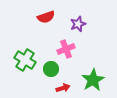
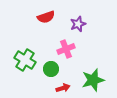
green star: rotated 15 degrees clockwise
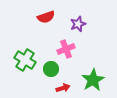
green star: rotated 15 degrees counterclockwise
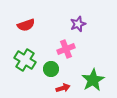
red semicircle: moved 20 px left, 8 px down
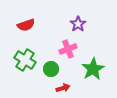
purple star: rotated 14 degrees counterclockwise
pink cross: moved 2 px right
green star: moved 11 px up
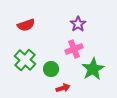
pink cross: moved 6 px right
green cross: rotated 10 degrees clockwise
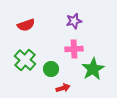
purple star: moved 4 px left, 3 px up; rotated 21 degrees clockwise
pink cross: rotated 18 degrees clockwise
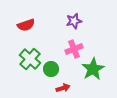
pink cross: rotated 18 degrees counterclockwise
green cross: moved 5 px right, 1 px up
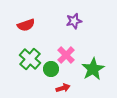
pink cross: moved 8 px left, 6 px down; rotated 24 degrees counterclockwise
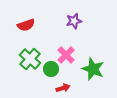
green star: rotated 20 degrees counterclockwise
